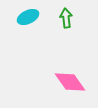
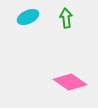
pink diamond: rotated 20 degrees counterclockwise
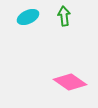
green arrow: moved 2 px left, 2 px up
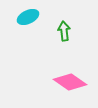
green arrow: moved 15 px down
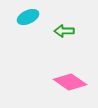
green arrow: rotated 84 degrees counterclockwise
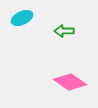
cyan ellipse: moved 6 px left, 1 px down
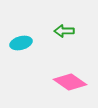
cyan ellipse: moved 1 px left, 25 px down; rotated 10 degrees clockwise
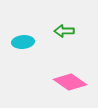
cyan ellipse: moved 2 px right, 1 px up; rotated 10 degrees clockwise
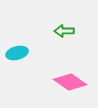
cyan ellipse: moved 6 px left, 11 px down; rotated 10 degrees counterclockwise
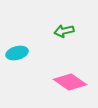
green arrow: rotated 12 degrees counterclockwise
